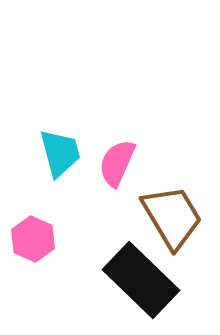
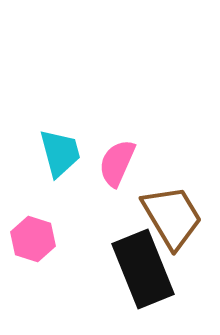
pink hexagon: rotated 6 degrees counterclockwise
black rectangle: moved 2 px right, 11 px up; rotated 24 degrees clockwise
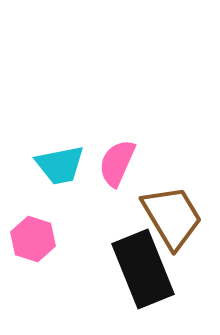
cyan trapezoid: moved 12 px down; rotated 94 degrees clockwise
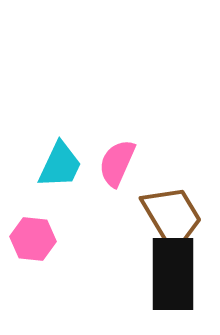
cyan trapezoid: rotated 54 degrees counterclockwise
pink hexagon: rotated 12 degrees counterclockwise
black rectangle: moved 30 px right, 5 px down; rotated 22 degrees clockwise
